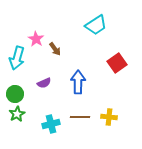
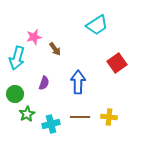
cyan trapezoid: moved 1 px right
pink star: moved 2 px left, 2 px up; rotated 28 degrees clockwise
purple semicircle: rotated 48 degrees counterclockwise
green star: moved 10 px right
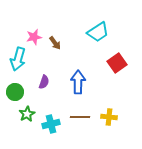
cyan trapezoid: moved 1 px right, 7 px down
brown arrow: moved 6 px up
cyan arrow: moved 1 px right, 1 px down
purple semicircle: moved 1 px up
green circle: moved 2 px up
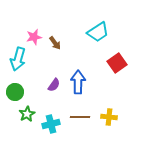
purple semicircle: moved 10 px right, 3 px down; rotated 16 degrees clockwise
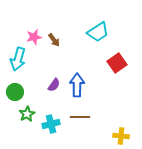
brown arrow: moved 1 px left, 3 px up
blue arrow: moved 1 px left, 3 px down
yellow cross: moved 12 px right, 19 px down
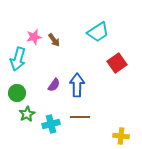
green circle: moved 2 px right, 1 px down
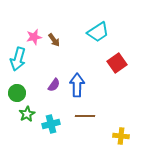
brown line: moved 5 px right, 1 px up
